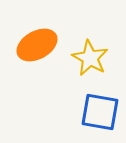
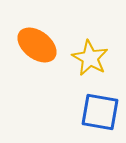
orange ellipse: rotated 66 degrees clockwise
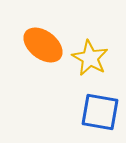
orange ellipse: moved 6 px right
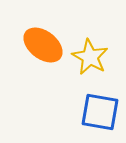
yellow star: moved 1 px up
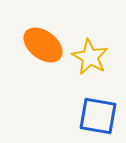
blue square: moved 2 px left, 4 px down
